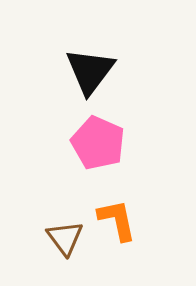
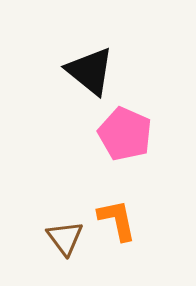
black triangle: rotated 28 degrees counterclockwise
pink pentagon: moved 27 px right, 9 px up
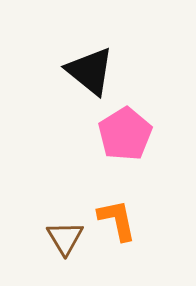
pink pentagon: rotated 16 degrees clockwise
brown triangle: rotated 6 degrees clockwise
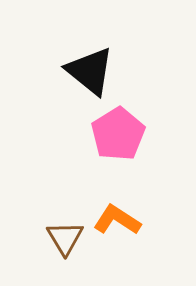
pink pentagon: moved 7 px left
orange L-shape: rotated 45 degrees counterclockwise
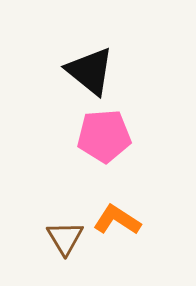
pink pentagon: moved 14 px left, 2 px down; rotated 28 degrees clockwise
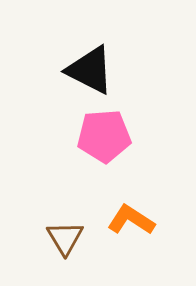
black triangle: moved 1 px up; rotated 12 degrees counterclockwise
orange L-shape: moved 14 px right
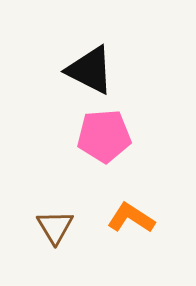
orange L-shape: moved 2 px up
brown triangle: moved 10 px left, 11 px up
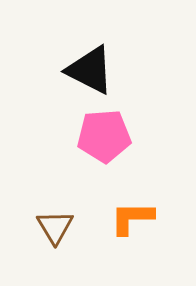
orange L-shape: moved 1 px right; rotated 33 degrees counterclockwise
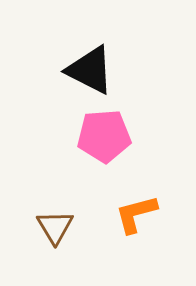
orange L-shape: moved 4 px right, 4 px up; rotated 15 degrees counterclockwise
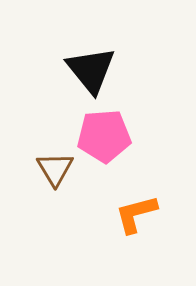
black triangle: moved 1 px right; rotated 24 degrees clockwise
brown triangle: moved 58 px up
